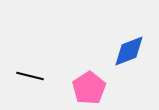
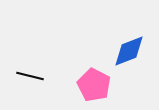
pink pentagon: moved 5 px right, 3 px up; rotated 12 degrees counterclockwise
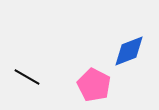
black line: moved 3 px left, 1 px down; rotated 16 degrees clockwise
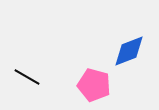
pink pentagon: rotated 12 degrees counterclockwise
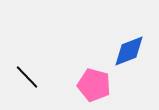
black line: rotated 16 degrees clockwise
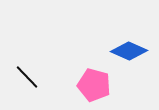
blue diamond: rotated 45 degrees clockwise
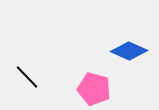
pink pentagon: moved 4 px down
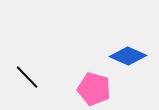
blue diamond: moved 1 px left, 5 px down
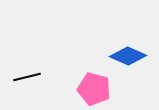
black line: rotated 60 degrees counterclockwise
